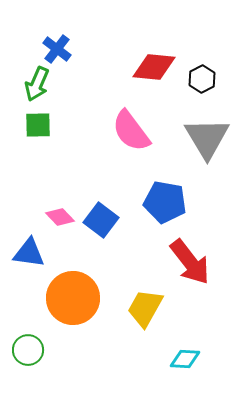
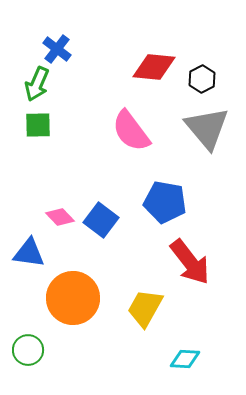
gray triangle: moved 10 px up; rotated 9 degrees counterclockwise
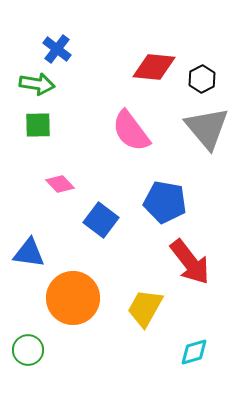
green arrow: rotated 104 degrees counterclockwise
pink diamond: moved 33 px up
cyan diamond: moved 9 px right, 7 px up; rotated 20 degrees counterclockwise
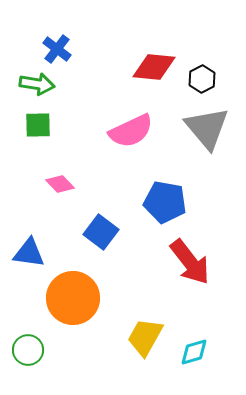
pink semicircle: rotated 78 degrees counterclockwise
blue square: moved 12 px down
yellow trapezoid: moved 29 px down
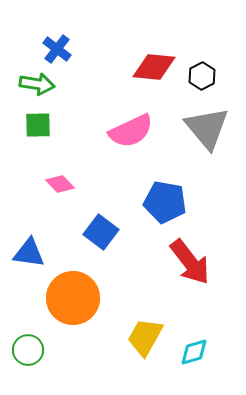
black hexagon: moved 3 px up
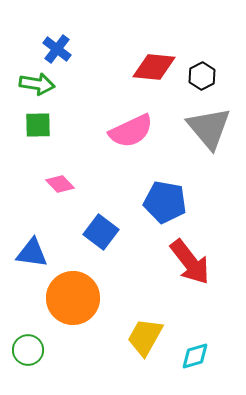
gray triangle: moved 2 px right
blue triangle: moved 3 px right
cyan diamond: moved 1 px right, 4 px down
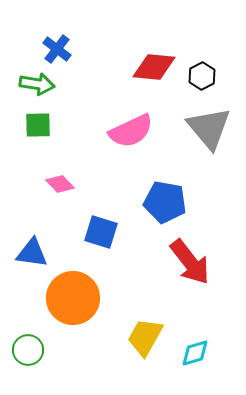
blue square: rotated 20 degrees counterclockwise
cyan diamond: moved 3 px up
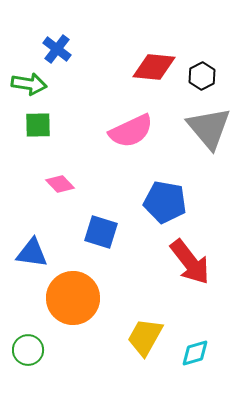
green arrow: moved 8 px left
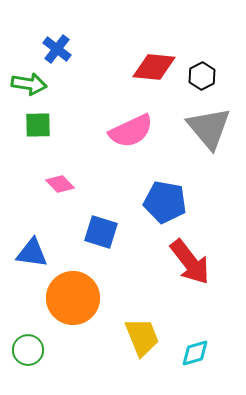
yellow trapezoid: moved 3 px left; rotated 129 degrees clockwise
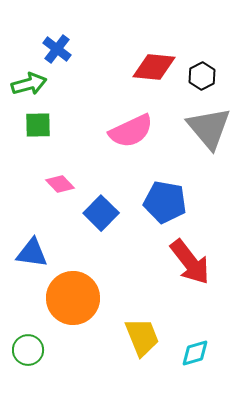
green arrow: rotated 24 degrees counterclockwise
blue square: moved 19 px up; rotated 28 degrees clockwise
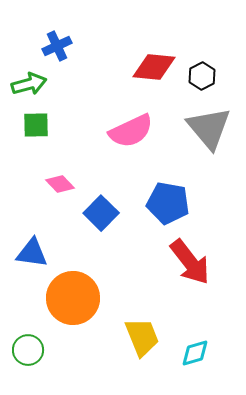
blue cross: moved 3 px up; rotated 28 degrees clockwise
green square: moved 2 px left
blue pentagon: moved 3 px right, 1 px down
